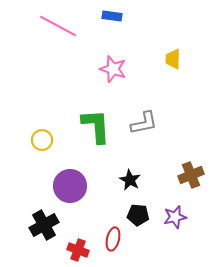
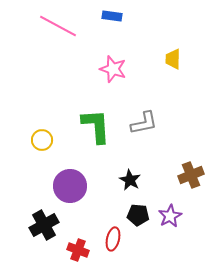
purple star: moved 5 px left, 1 px up; rotated 15 degrees counterclockwise
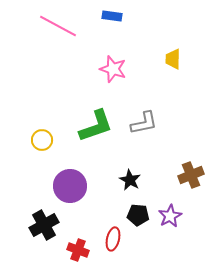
green L-shape: rotated 75 degrees clockwise
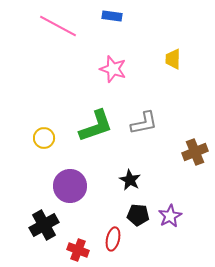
yellow circle: moved 2 px right, 2 px up
brown cross: moved 4 px right, 23 px up
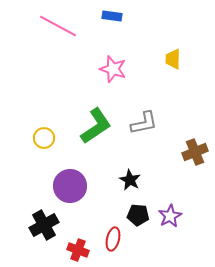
green L-shape: rotated 15 degrees counterclockwise
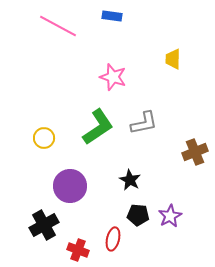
pink star: moved 8 px down
green L-shape: moved 2 px right, 1 px down
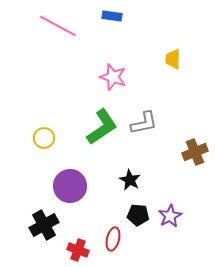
green L-shape: moved 4 px right
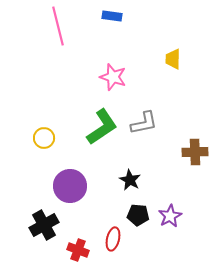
pink line: rotated 48 degrees clockwise
brown cross: rotated 20 degrees clockwise
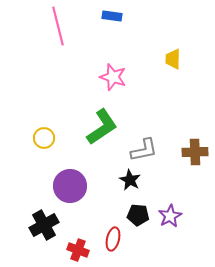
gray L-shape: moved 27 px down
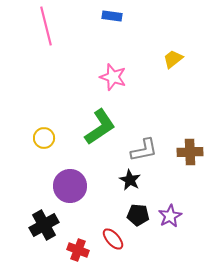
pink line: moved 12 px left
yellow trapezoid: rotated 50 degrees clockwise
green L-shape: moved 2 px left
brown cross: moved 5 px left
red ellipse: rotated 55 degrees counterclockwise
